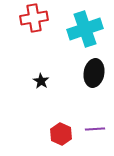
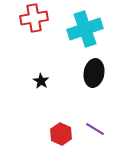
purple line: rotated 36 degrees clockwise
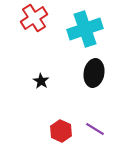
red cross: rotated 24 degrees counterclockwise
red hexagon: moved 3 px up
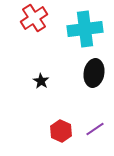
cyan cross: rotated 12 degrees clockwise
purple line: rotated 66 degrees counterclockwise
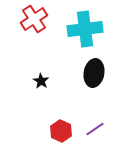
red cross: moved 1 px down
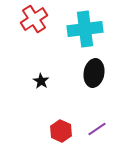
purple line: moved 2 px right
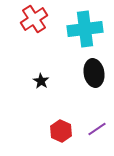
black ellipse: rotated 20 degrees counterclockwise
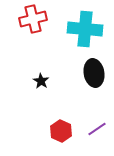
red cross: moved 1 px left; rotated 20 degrees clockwise
cyan cross: rotated 12 degrees clockwise
